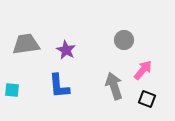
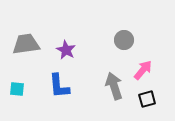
cyan square: moved 5 px right, 1 px up
black square: rotated 36 degrees counterclockwise
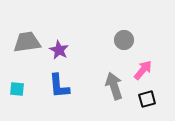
gray trapezoid: moved 1 px right, 2 px up
purple star: moved 7 px left
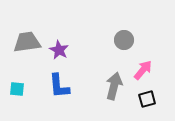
gray arrow: rotated 32 degrees clockwise
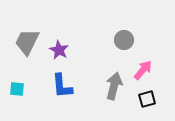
gray trapezoid: rotated 56 degrees counterclockwise
blue L-shape: moved 3 px right
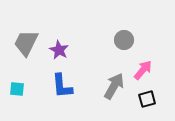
gray trapezoid: moved 1 px left, 1 px down
gray arrow: rotated 16 degrees clockwise
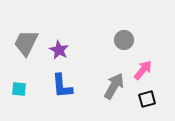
cyan square: moved 2 px right
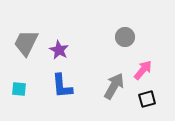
gray circle: moved 1 px right, 3 px up
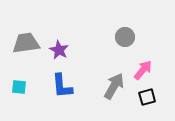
gray trapezoid: rotated 56 degrees clockwise
cyan square: moved 2 px up
black square: moved 2 px up
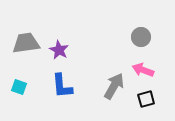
gray circle: moved 16 px right
pink arrow: rotated 110 degrees counterclockwise
cyan square: rotated 14 degrees clockwise
black square: moved 1 px left, 2 px down
